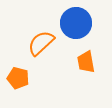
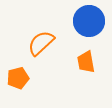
blue circle: moved 13 px right, 2 px up
orange pentagon: rotated 30 degrees counterclockwise
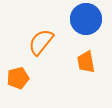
blue circle: moved 3 px left, 2 px up
orange semicircle: moved 1 px up; rotated 8 degrees counterclockwise
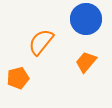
orange trapezoid: rotated 50 degrees clockwise
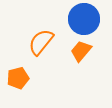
blue circle: moved 2 px left
orange trapezoid: moved 5 px left, 11 px up
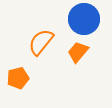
orange trapezoid: moved 3 px left, 1 px down
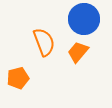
orange semicircle: moved 3 px right; rotated 120 degrees clockwise
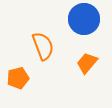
orange semicircle: moved 1 px left, 4 px down
orange trapezoid: moved 9 px right, 11 px down
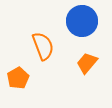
blue circle: moved 2 px left, 2 px down
orange pentagon: rotated 15 degrees counterclockwise
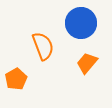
blue circle: moved 1 px left, 2 px down
orange pentagon: moved 2 px left, 1 px down
